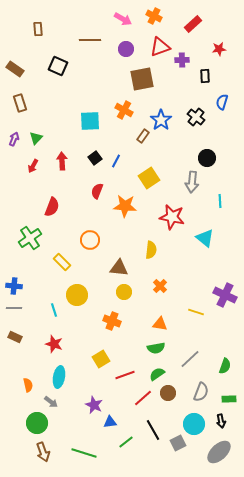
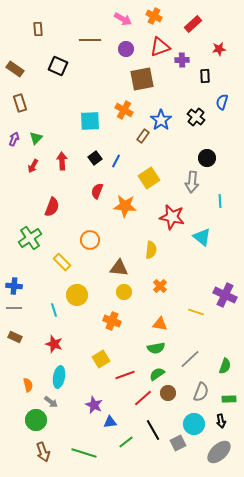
cyan triangle at (205, 238): moved 3 px left, 1 px up
green circle at (37, 423): moved 1 px left, 3 px up
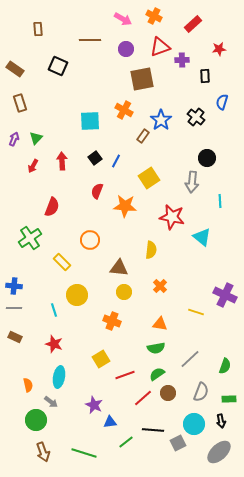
black line at (153, 430): rotated 55 degrees counterclockwise
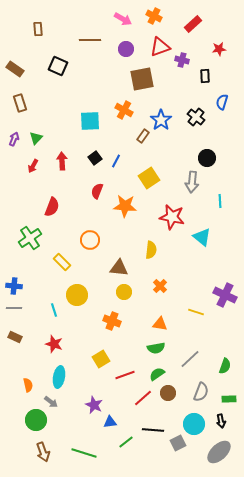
purple cross at (182, 60): rotated 16 degrees clockwise
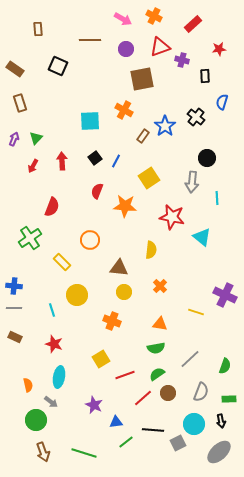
blue star at (161, 120): moved 4 px right, 6 px down
cyan line at (220, 201): moved 3 px left, 3 px up
cyan line at (54, 310): moved 2 px left
blue triangle at (110, 422): moved 6 px right
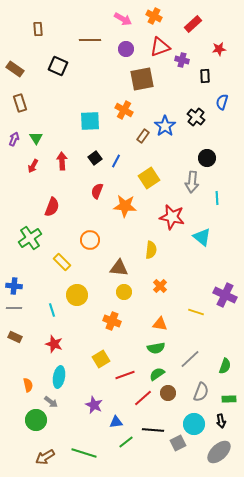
green triangle at (36, 138): rotated 16 degrees counterclockwise
brown arrow at (43, 452): moved 2 px right, 5 px down; rotated 78 degrees clockwise
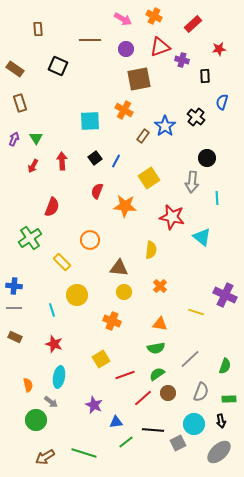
brown square at (142, 79): moved 3 px left
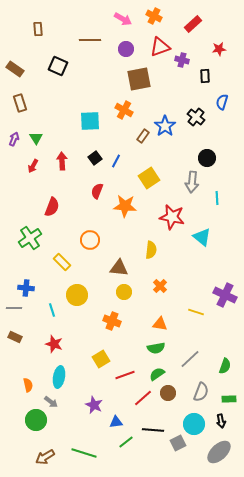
blue cross at (14, 286): moved 12 px right, 2 px down
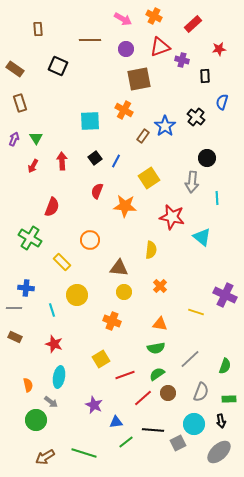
green cross at (30, 238): rotated 25 degrees counterclockwise
